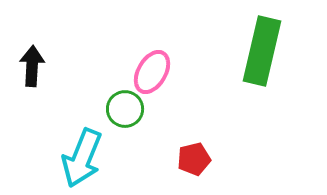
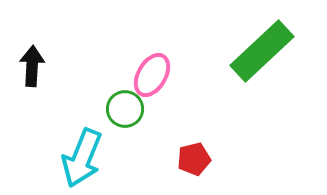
green rectangle: rotated 34 degrees clockwise
pink ellipse: moved 3 px down
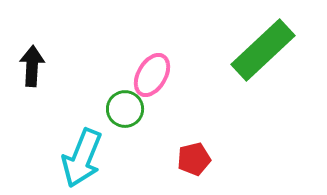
green rectangle: moved 1 px right, 1 px up
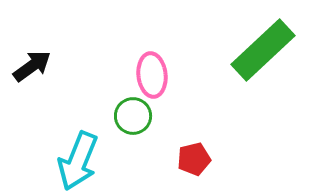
black arrow: rotated 51 degrees clockwise
pink ellipse: rotated 36 degrees counterclockwise
green circle: moved 8 px right, 7 px down
cyan arrow: moved 4 px left, 3 px down
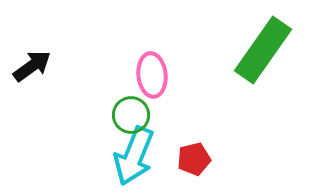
green rectangle: rotated 12 degrees counterclockwise
green circle: moved 2 px left, 1 px up
cyan arrow: moved 56 px right, 5 px up
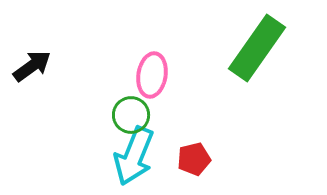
green rectangle: moved 6 px left, 2 px up
pink ellipse: rotated 15 degrees clockwise
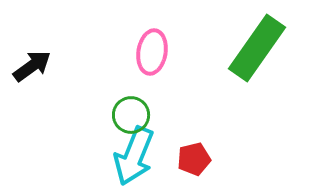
pink ellipse: moved 23 px up
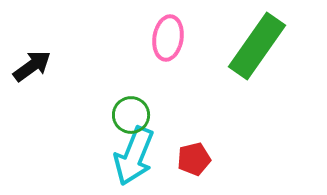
green rectangle: moved 2 px up
pink ellipse: moved 16 px right, 14 px up
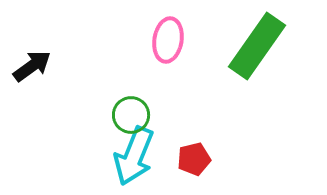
pink ellipse: moved 2 px down
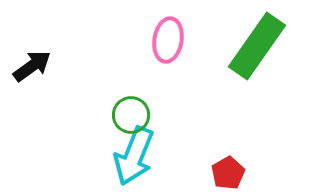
red pentagon: moved 34 px right, 14 px down; rotated 16 degrees counterclockwise
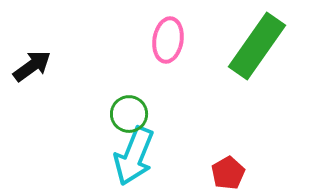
green circle: moved 2 px left, 1 px up
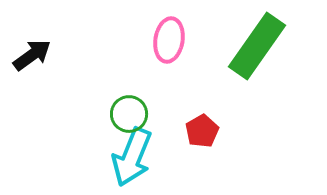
pink ellipse: moved 1 px right
black arrow: moved 11 px up
cyan arrow: moved 2 px left, 1 px down
red pentagon: moved 26 px left, 42 px up
